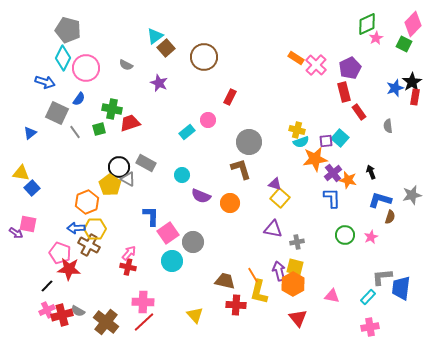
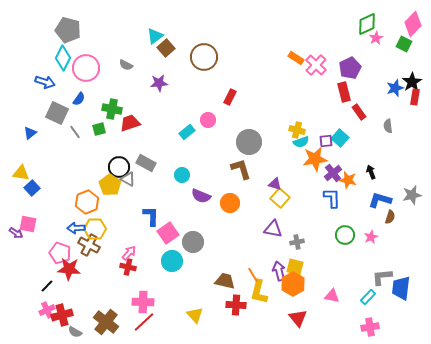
purple star at (159, 83): rotated 30 degrees counterclockwise
gray semicircle at (78, 311): moved 3 px left, 21 px down
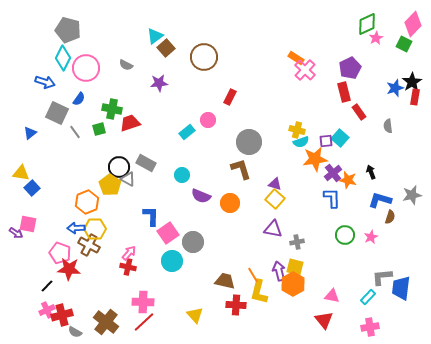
pink cross at (316, 65): moved 11 px left, 5 px down
yellow square at (280, 198): moved 5 px left, 1 px down
red triangle at (298, 318): moved 26 px right, 2 px down
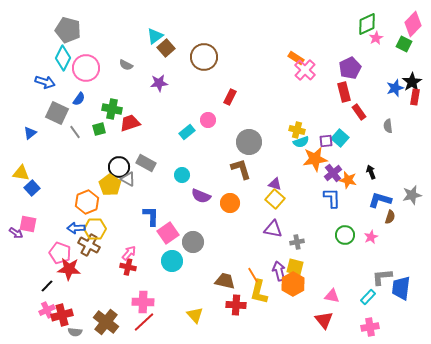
gray semicircle at (75, 332): rotated 24 degrees counterclockwise
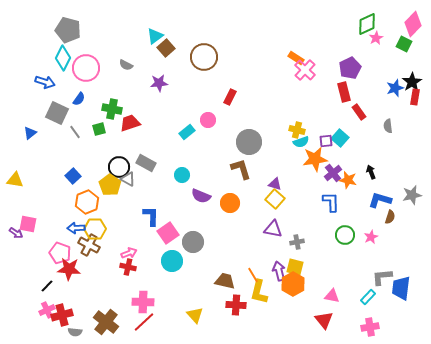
yellow triangle at (21, 173): moved 6 px left, 7 px down
blue square at (32, 188): moved 41 px right, 12 px up
blue L-shape at (332, 198): moved 1 px left, 4 px down
pink arrow at (129, 253): rotated 28 degrees clockwise
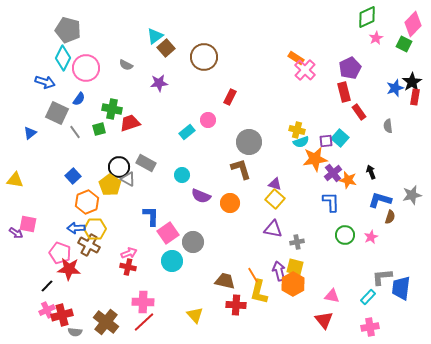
green diamond at (367, 24): moved 7 px up
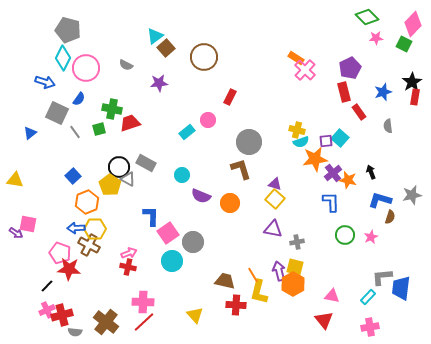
green diamond at (367, 17): rotated 70 degrees clockwise
pink star at (376, 38): rotated 24 degrees clockwise
blue star at (395, 88): moved 12 px left, 4 px down
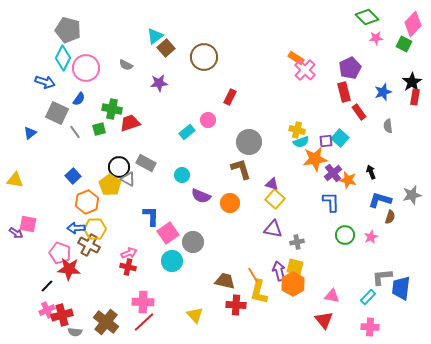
purple triangle at (275, 184): moved 3 px left
pink cross at (370, 327): rotated 12 degrees clockwise
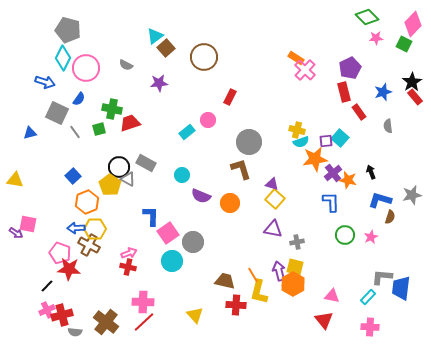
red rectangle at (415, 97): rotated 49 degrees counterclockwise
blue triangle at (30, 133): rotated 24 degrees clockwise
gray L-shape at (382, 277): rotated 10 degrees clockwise
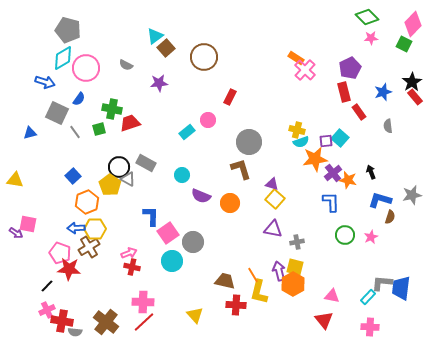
pink star at (376, 38): moved 5 px left
cyan diamond at (63, 58): rotated 35 degrees clockwise
brown cross at (89, 245): moved 2 px down; rotated 30 degrees clockwise
red cross at (128, 267): moved 4 px right
gray L-shape at (382, 277): moved 6 px down
red cross at (62, 315): moved 6 px down; rotated 25 degrees clockwise
